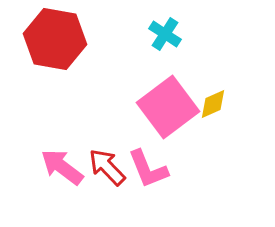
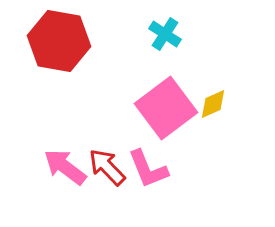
red hexagon: moved 4 px right, 2 px down
pink square: moved 2 px left, 1 px down
pink arrow: moved 3 px right
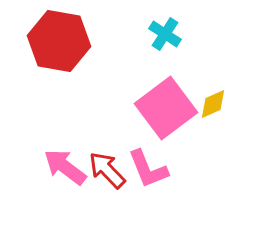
red arrow: moved 3 px down
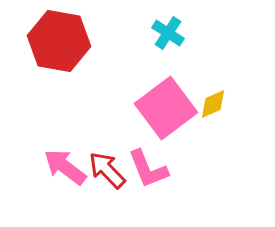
cyan cross: moved 3 px right, 1 px up
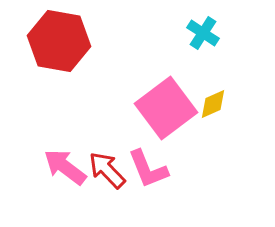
cyan cross: moved 35 px right
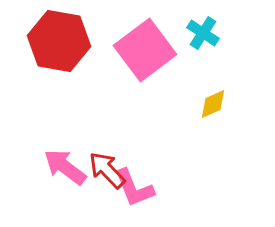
pink square: moved 21 px left, 58 px up
pink L-shape: moved 14 px left, 19 px down
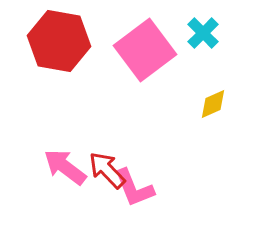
cyan cross: rotated 12 degrees clockwise
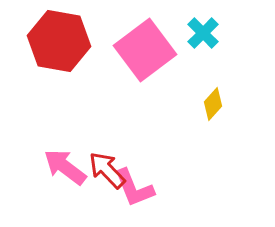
yellow diamond: rotated 24 degrees counterclockwise
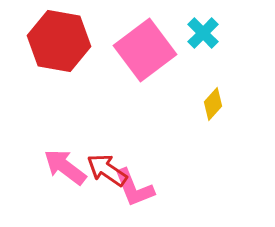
red arrow: rotated 12 degrees counterclockwise
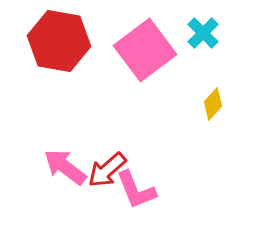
red arrow: rotated 75 degrees counterclockwise
pink L-shape: moved 2 px right, 2 px down
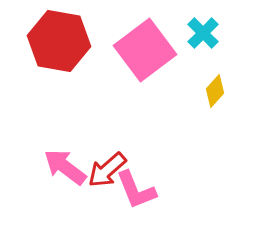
yellow diamond: moved 2 px right, 13 px up
